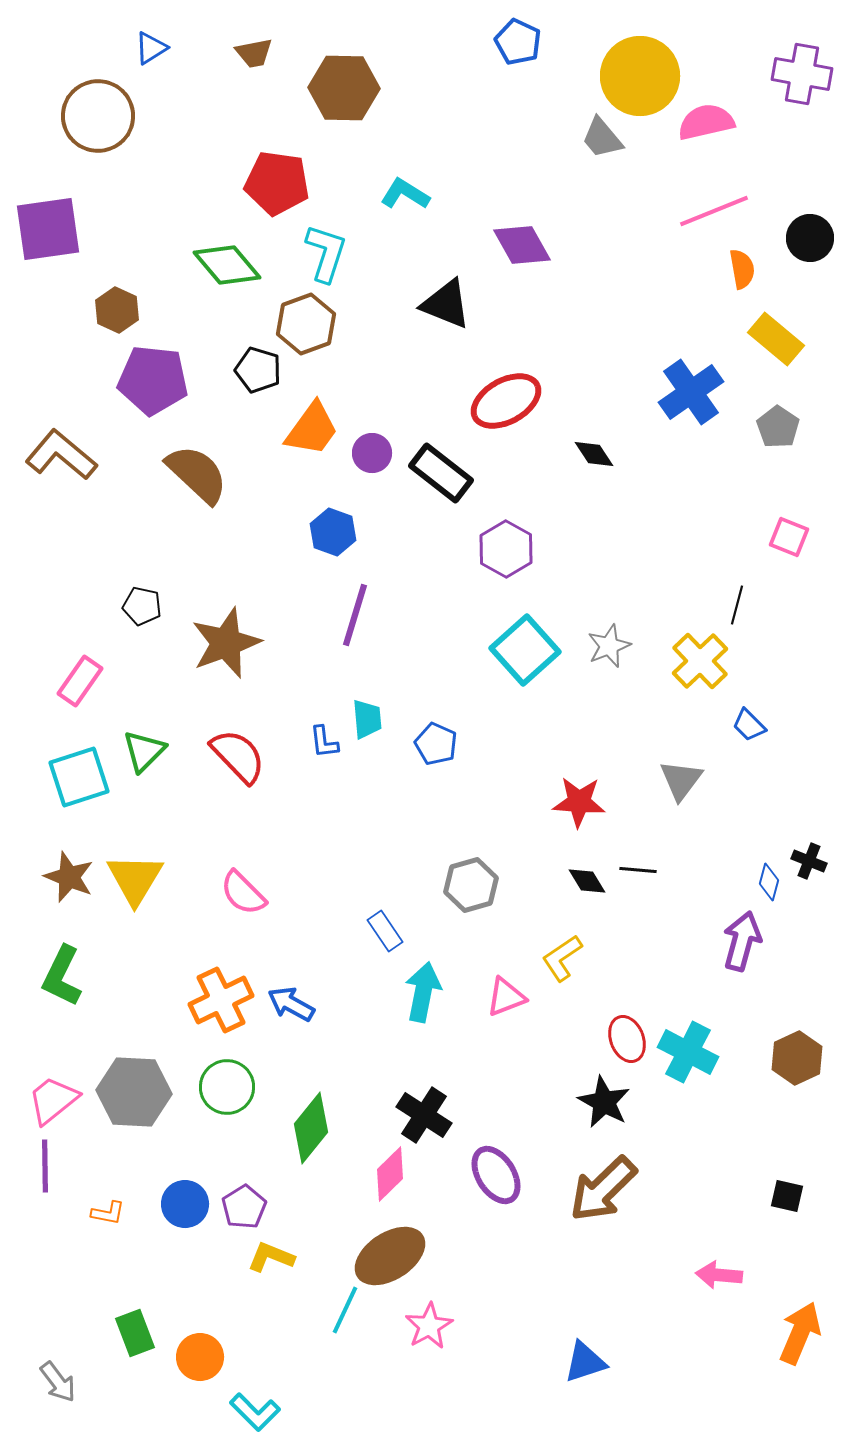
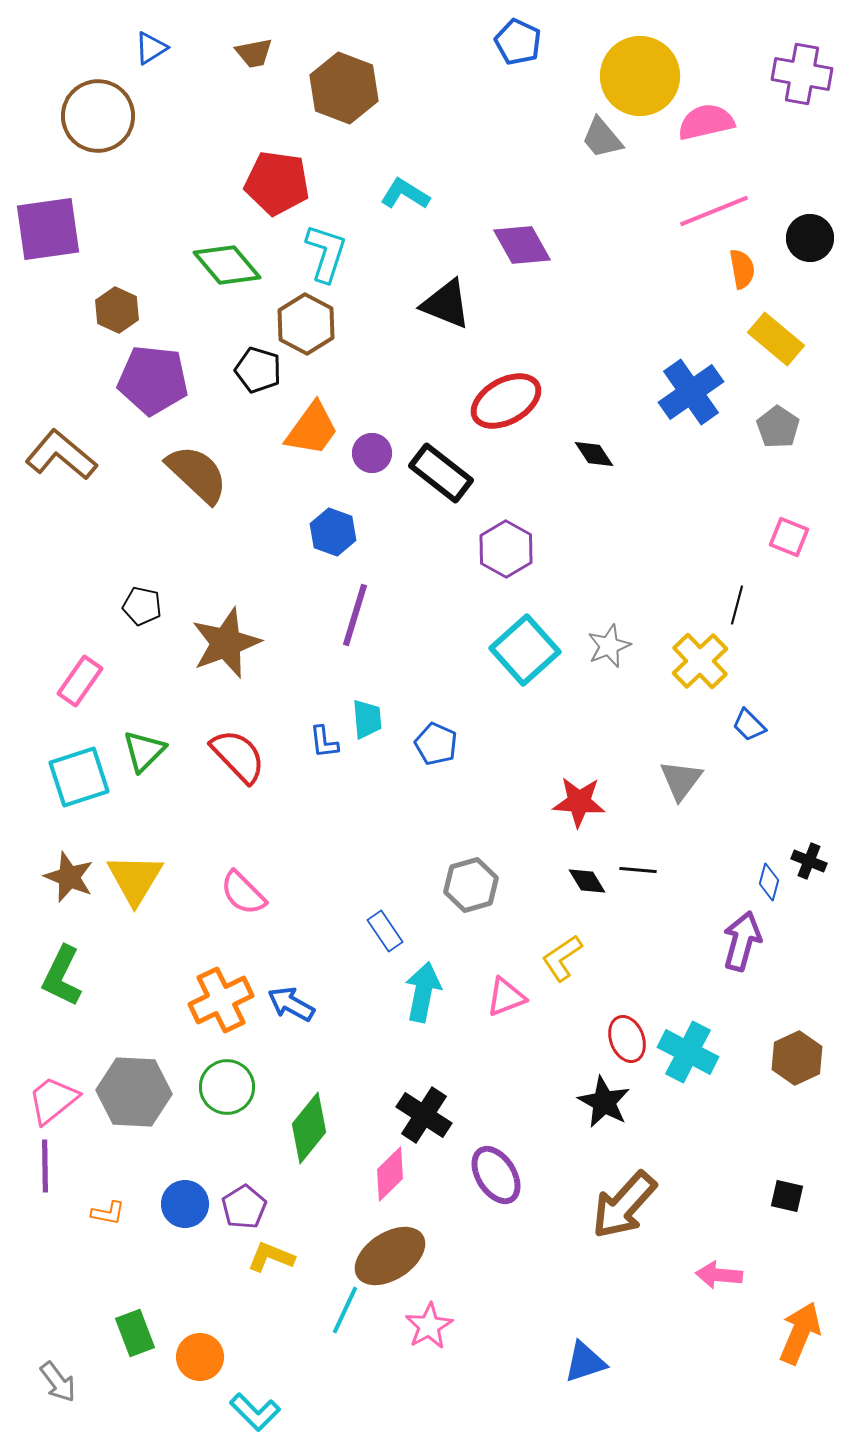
brown hexagon at (344, 88): rotated 20 degrees clockwise
brown hexagon at (306, 324): rotated 12 degrees counterclockwise
green diamond at (311, 1128): moved 2 px left
brown arrow at (603, 1189): moved 21 px right, 16 px down; rotated 4 degrees counterclockwise
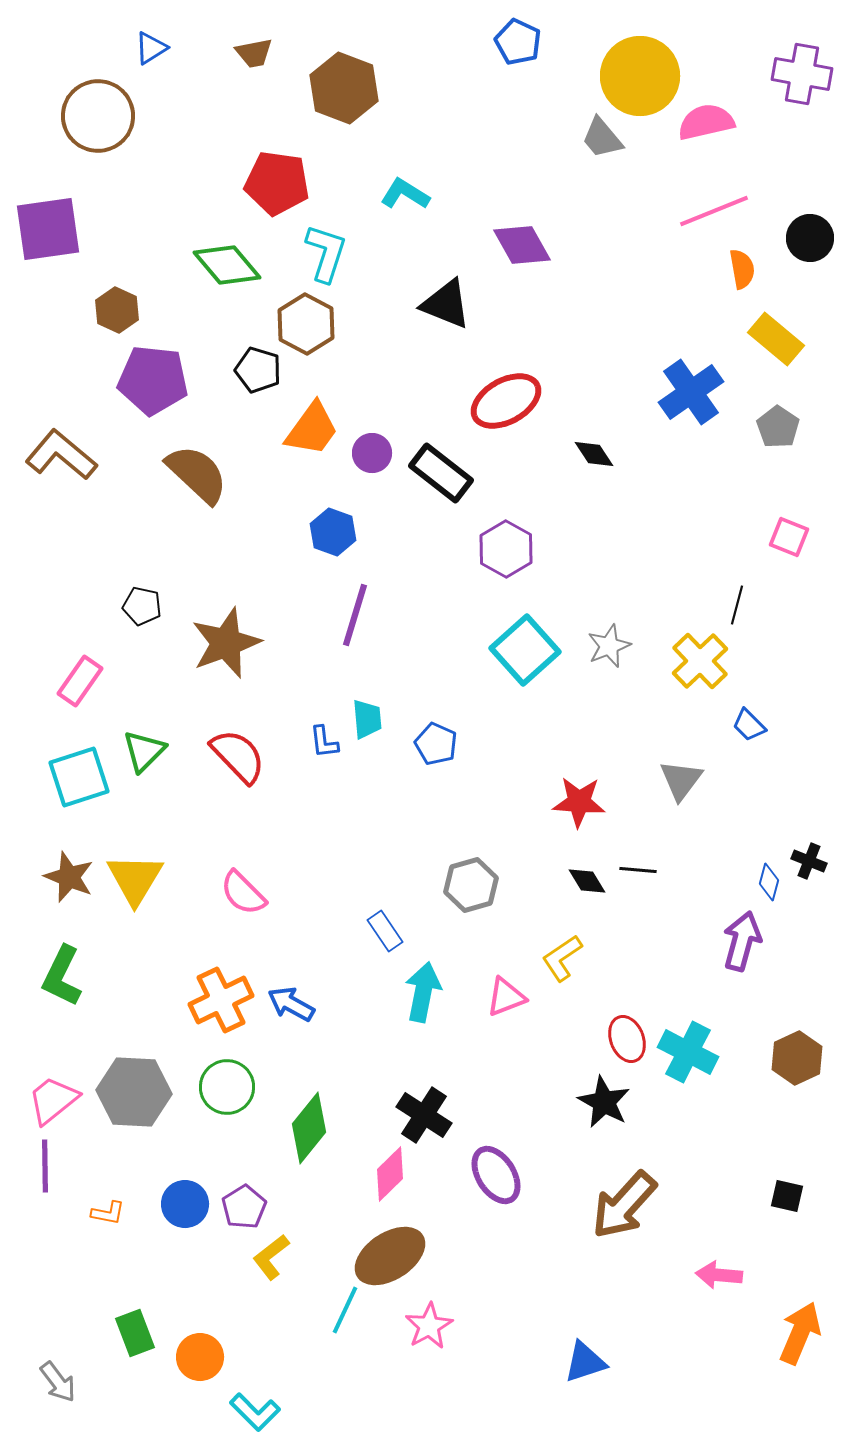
yellow L-shape at (271, 1257): rotated 60 degrees counterclockwise
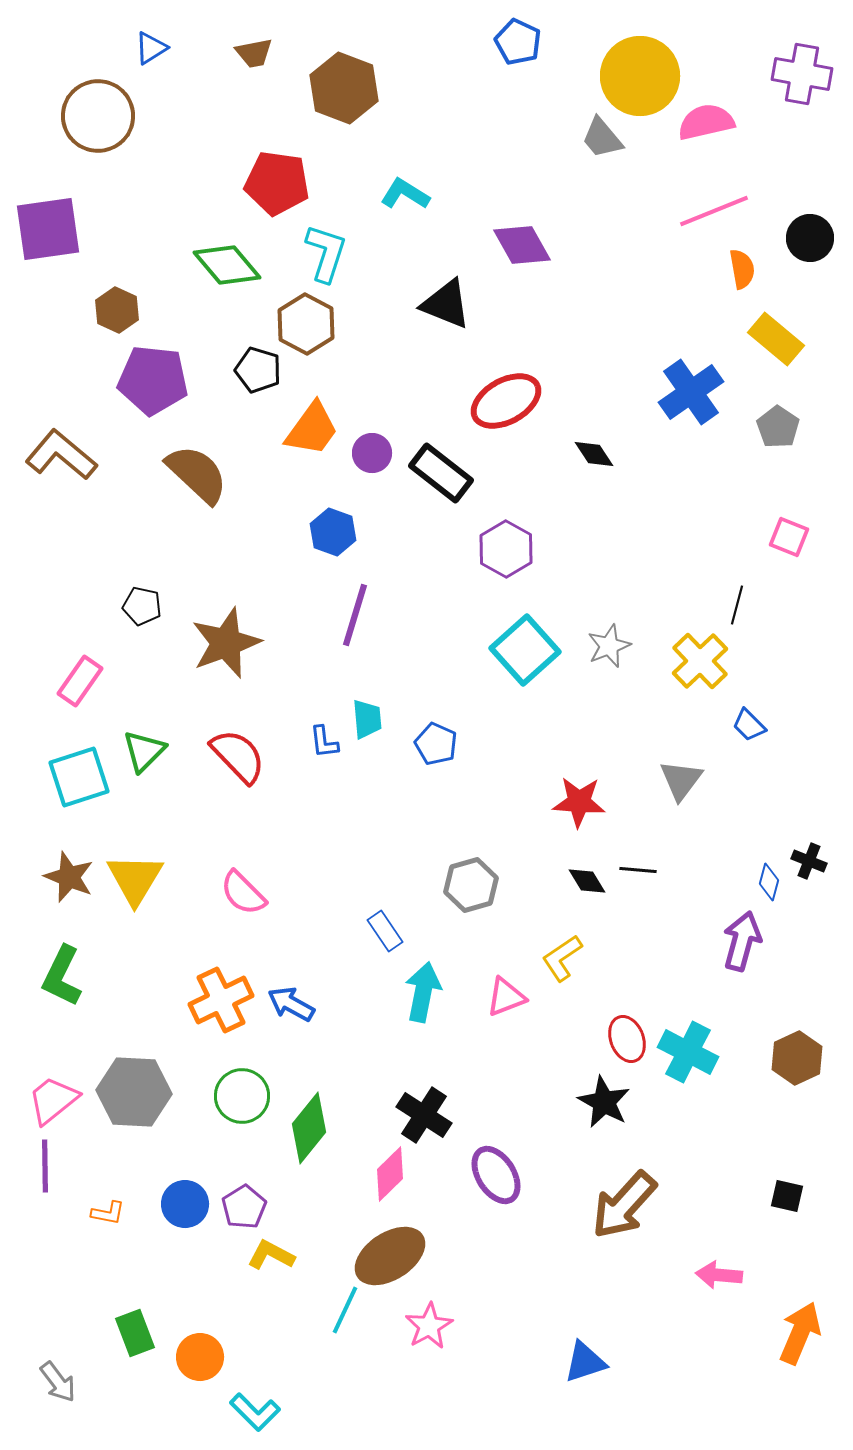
green circle at (227, 1087): moved 15 px right, 9 px down
yellow L-shape at (271, 1257): moved 2 px up; rotated 66 degrees clockwise
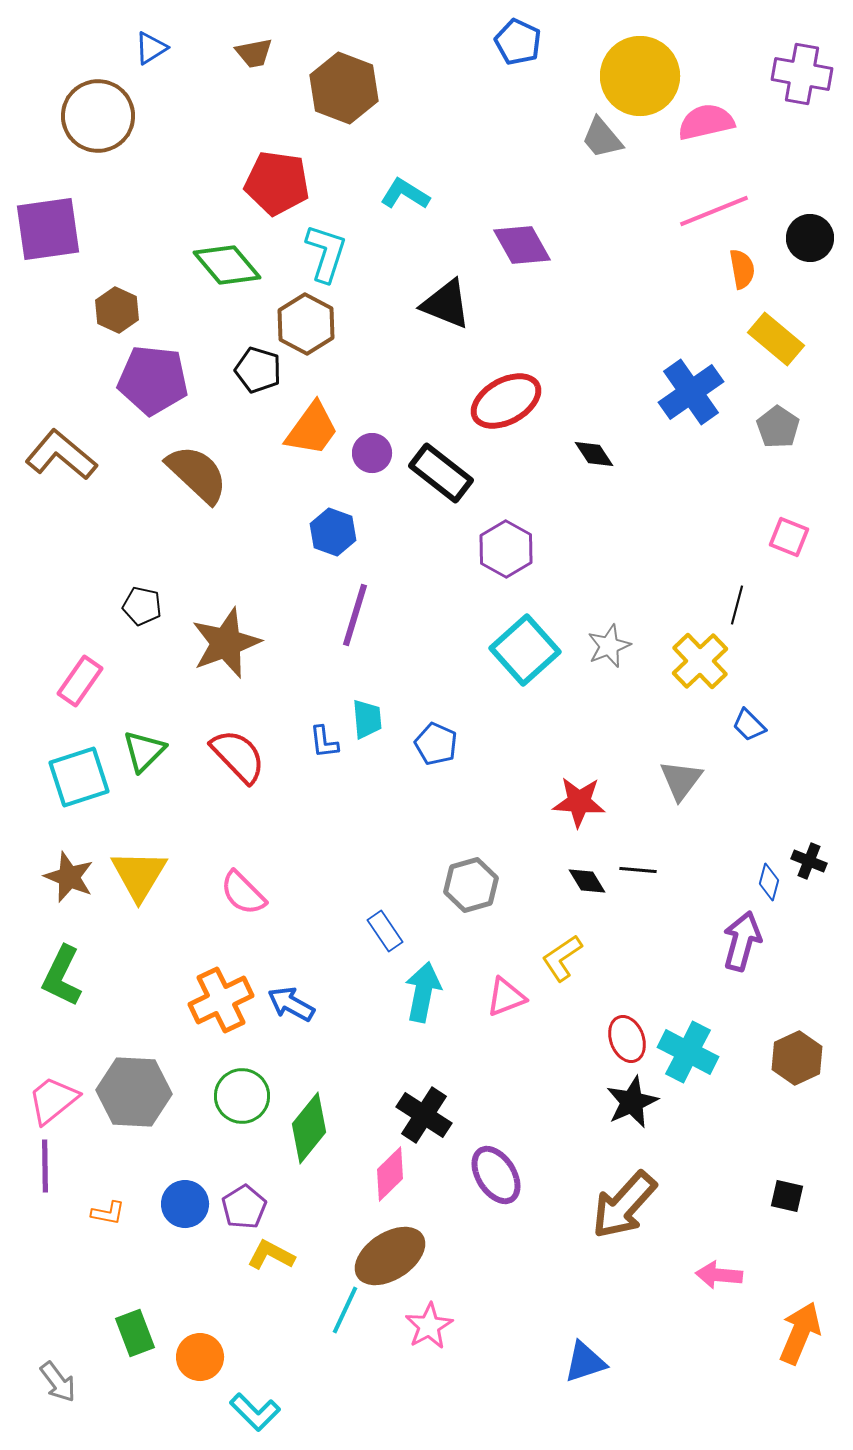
yellow triangle at (135, 879): moved 4 px right, 4 px up
black star at (604, 1102): moved 28 px right; rotated 20 degrees clockwise
